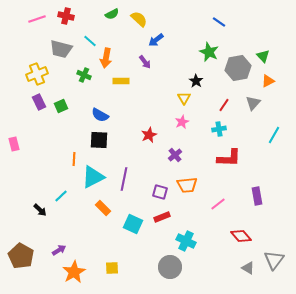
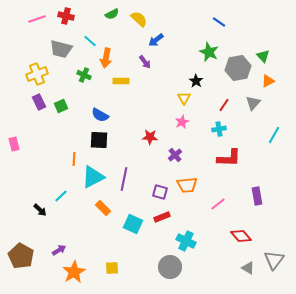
red star at (149, 135): moved 1 px right, 2 px down; rotated 28 degrees clockwise
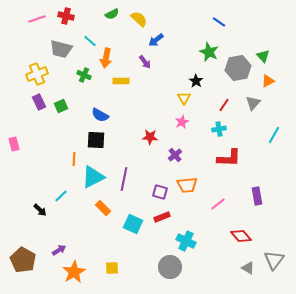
black square at (99, 140): moved 3 px left
brown pentagon at (21, 256): moved 2 px right, 4 px down
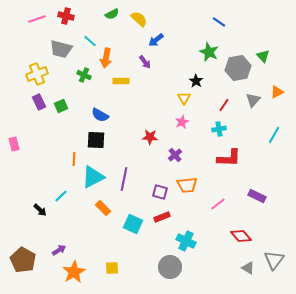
orange triangle at (268, 81): moved 9 px right, 11 px down
gray triangle at (253, 103): moved 3 px up
purple rectangle at (257, 196): rotated 54 degrees counterclockwise
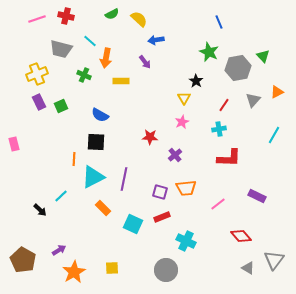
blue line at (219, 22): rotated 32 degrees clockwise
blue arrow at (156, 40): rotated 28 degrees clockwise
black square at (96, 140): moved 2 px down
orange trapezoid at (187, 185): moved 1 px left, 3 px down
gray circle at (170, 267): moved 4 px left, 3 px down
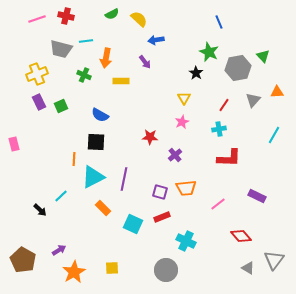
cyan line at (90, 41): moved 4 px left; rotated 48 degrees counterclockwise
black star at (196, 81): moved 8 px up
orange triangle at (277, 92): rotated 24 degrees clockwise
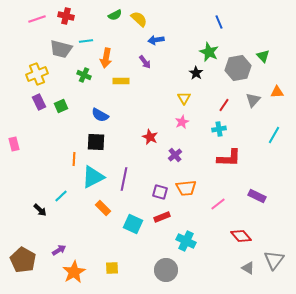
green semicircle at (112, 14): moved 3 px right, 1 px down
red star at (150, 137): rotated 21 degrees clockwise
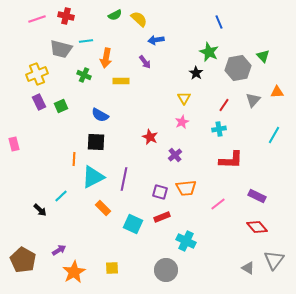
red L-shape at (229, 158): moved 2 px right, 2 px down
red diamond at (241, 236): moved 16 px right, 9 px up
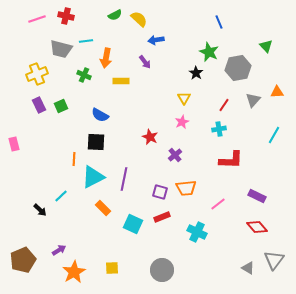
green triangle at (263, 56): moved 3 px right, 10 px up
purple rectangle at (39, 102): moved 3 px down
cyan cross at (186, 241): moved 11 px right, 9 px up
brown pentagon at (23, 260): rotated 20 degrees clockwise
gray circle at (166, 270): moved 4 px left
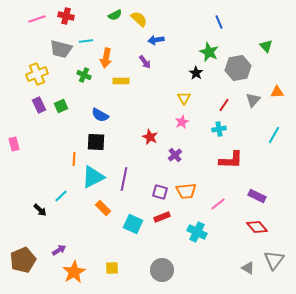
orange trapezoid at (186, 188): moved 3 px down
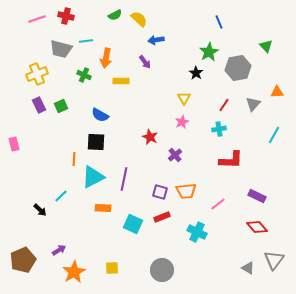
green star at (209, 52): rotated 18 degrees clockwise
gray triangle at (253, 100): moved 4 px down
orange rectangle at (103, 208): rotated 42 degrees counterclockwise
